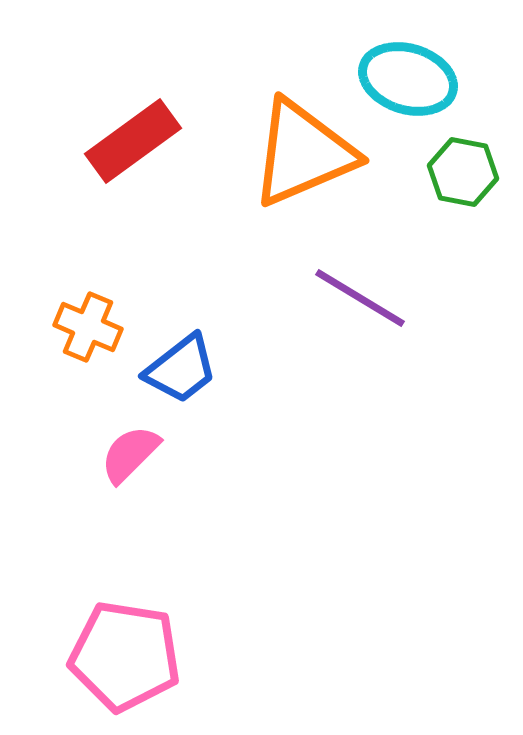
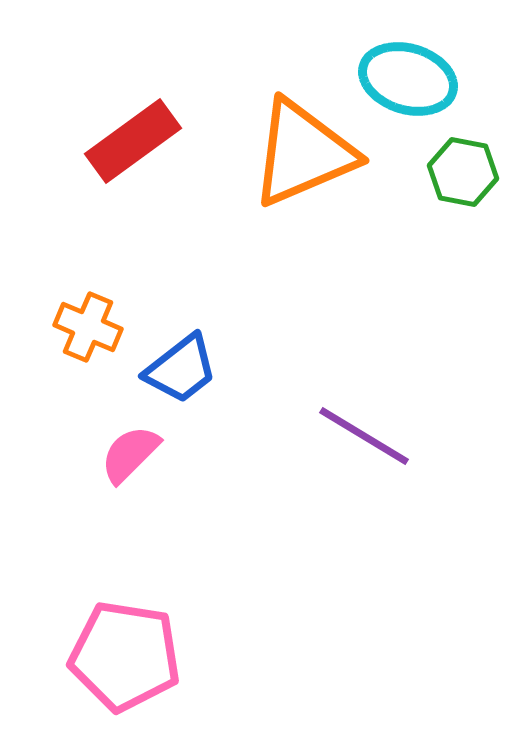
purple line: moved 4 px right, 138 px down
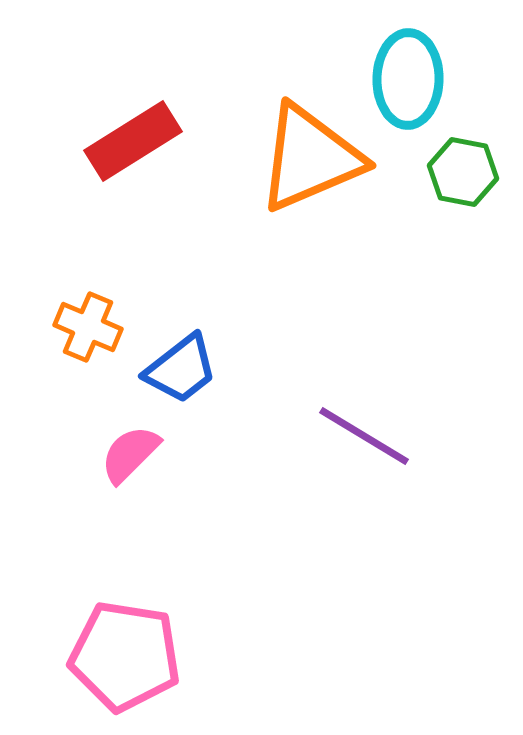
cyan ellipse: rotated 74 degrees clockwise
red rectangle: rotated 4 degrees clockwise
orange triangle: moved 7 px right, 5 px down
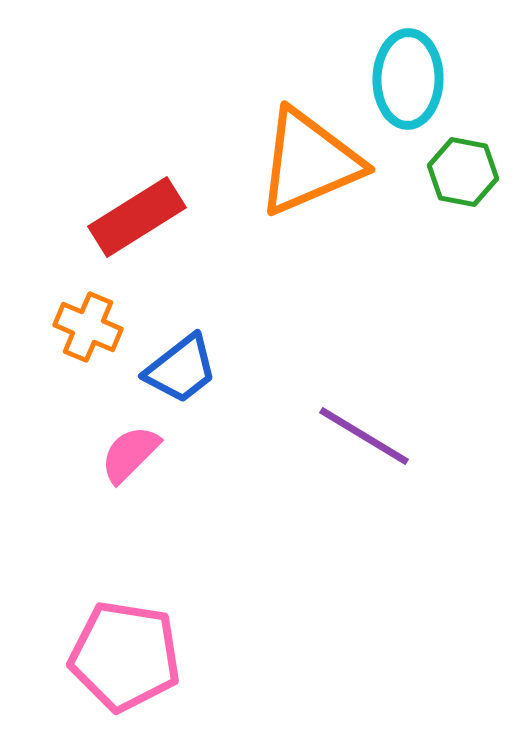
red rectangle: moved 4 px right, 76 px down
orange triangle: moved 1 px left, 4 px down
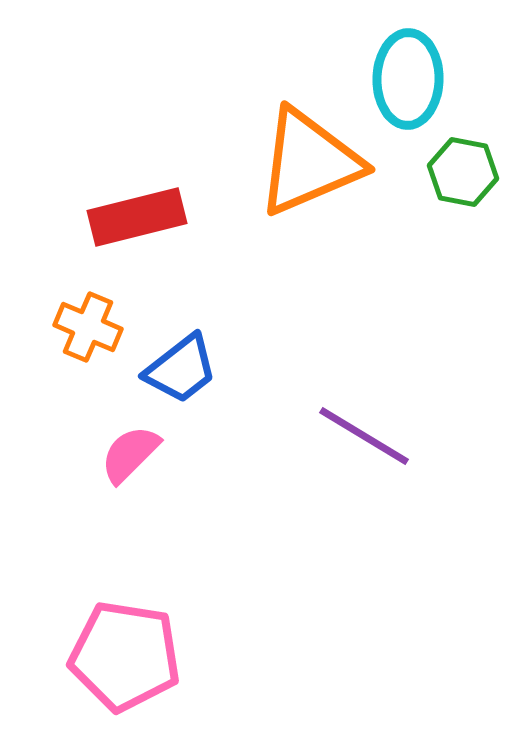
red rectangle: rotated 18 degrees clockwise
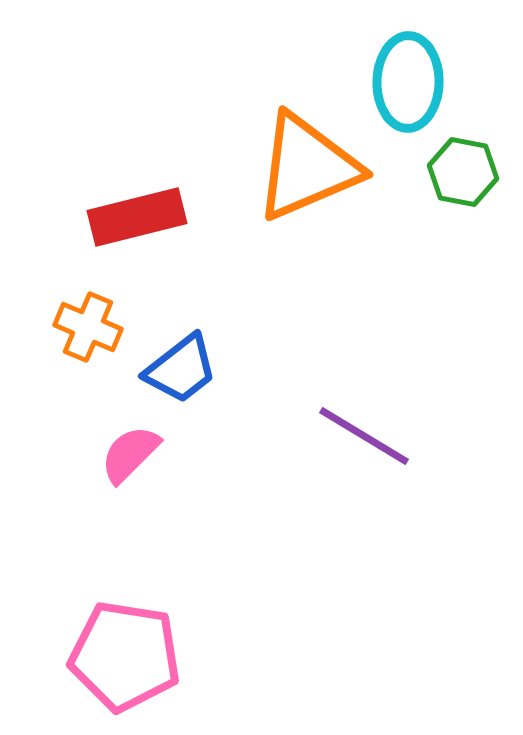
cyan ellipse: moved 3 px down
orange triangle: moved 2 px left, 5 px down
